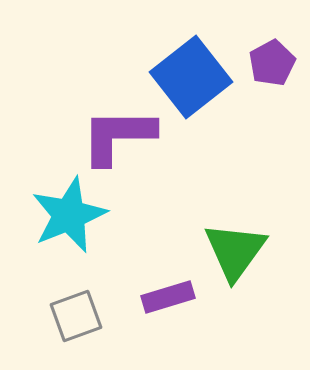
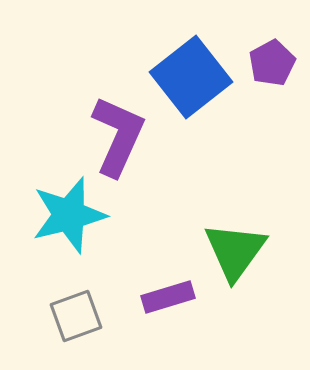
purple L-shape: rotated 114 degrees clockwise
cyan star: rotated 8 degrees clockwise
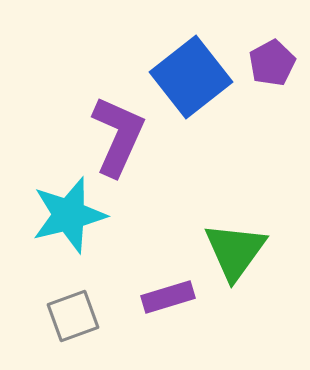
gray square: moved 3 px left
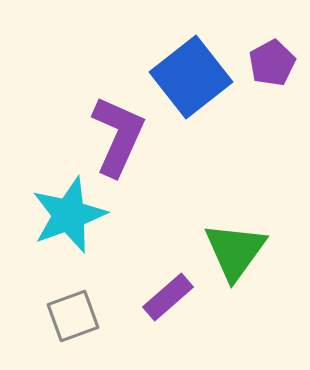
cyan star: rotated 6 degrees counterclockwise
purple rectangle: rotated 24 degrees counterclockwise
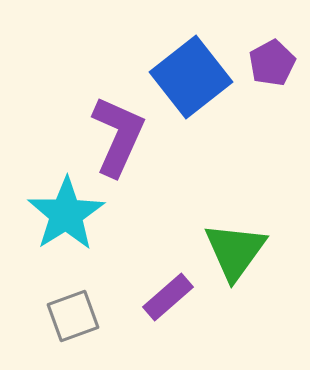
cyan star: moved 3 px left, 1 px up; rotated 12 degrees counterclockwise
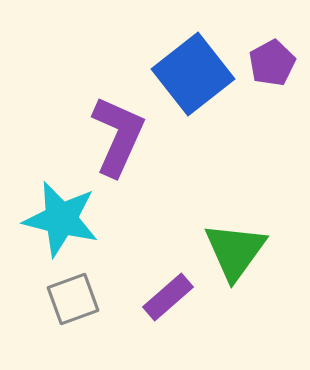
blue square: moved 2 px right, 3 px up
cyan star: moved 5 px left, 5 px down; rotated 26 degrees counterclockwise
gray square: moved 17 px up
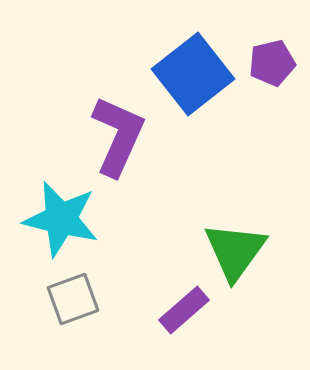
purple pentagon: rotated 15 degrees clockwise
purple rectangle: moved 16 px right, 13 px down
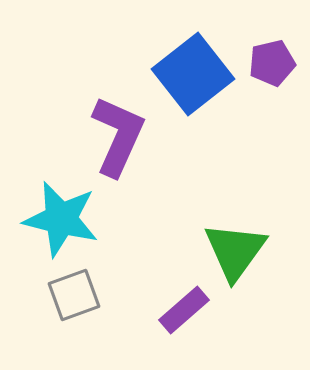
gray square: moved 1 px right, 4 px up
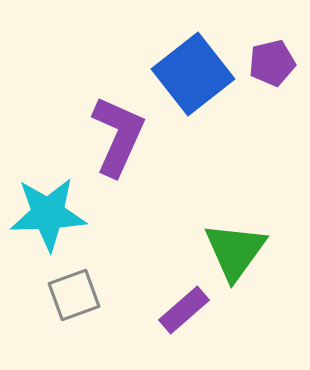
cyan star: moved 13 px left, 5 px up; rotated 16 degrees counterclockwise
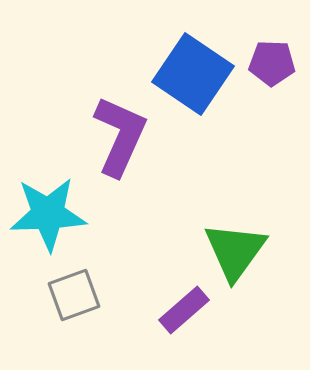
purple pentagon: rotated 15 degrees clockwise
blue square: rotated 18 degrees counterclockwise
purple L-shape: moved 2 px right
